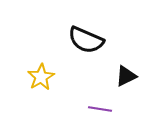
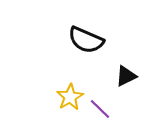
yellow star: moved 29 px right, 20 px down
purple line: rotated 35 degrees clockwise
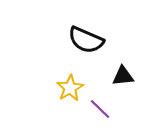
black triangle: moved 3 px left; rotated 20 degrees clockwise
yellow star: moved 9 px up
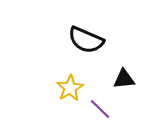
black triangle: moved 1 px right, 3 px down
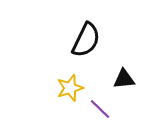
black semicircle: rotated 87 degrees counterclockwise
yellow star: rotated 12 degrees clockwise
